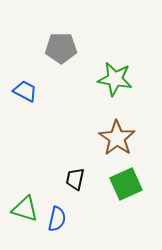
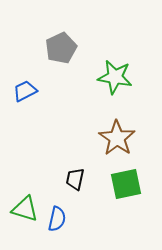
gray pentagon: rotated 24 degrees counterclockwise
green star: moved 2 px up
blue trapezoid: rotated 55 degrees counterclockwise
green square: rotated 12 degrees clockwise
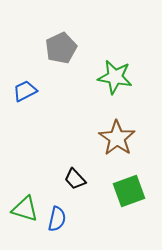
black trapezoid: rotated 55 degrees counterclockwise
green square: moved 3 px right, 7 px down; rotated 8 degrees counterclockwise
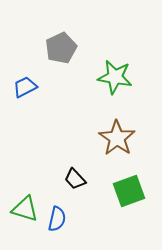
blue trapezoid: moved 4 px up
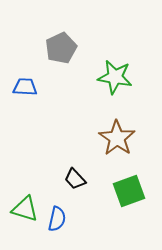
blue trapezoid: rotated 30 degrees clockwise
